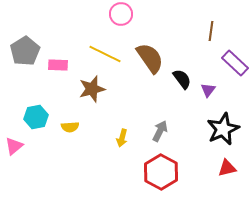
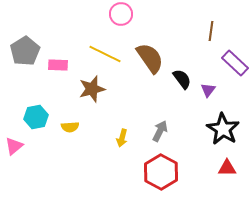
black star: rotated 16 degrees counterclockwise
red triangle: rotated 12 degrees clockwise
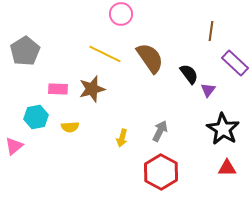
pink rectangle: moved 24 px down
black semicircle: moved 7 px right, 5 px up
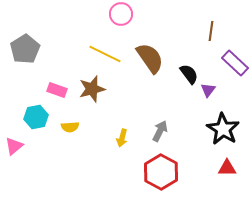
gray pentagon: moved 2 px up
pink rectangle: moved 1 px left, 1 px down; rotated 18 degrees clockwise
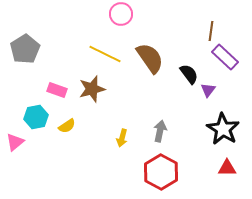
purple rectangle: moved 10 px left, 6 px up
yellow semicircle: moved 3 px left, 1 px up; rotated 30 degrees counterclockwise
gray arrow: rotated 15 degrees counterclockwise
pink triangle: moved 1 px right, 4 px up
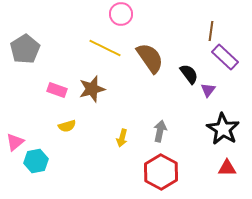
yellow line: moved 6 px up
cyan hexagon: moved 44 px down
yellow semicircle: rotated 18 degrees clockwise
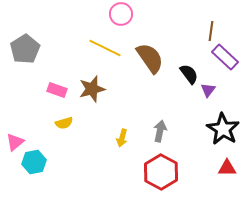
yellow semicircle: moved 3 px left, 3 px up
cyan hexagon: moved 2 px left, 1 px down
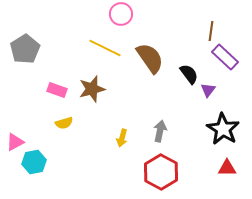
pink triangle: rotated 12 degrees clockwise
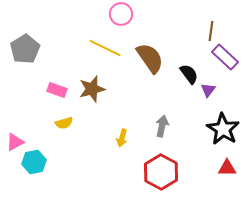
gray arrow: moved 2 px right, 5 px up
